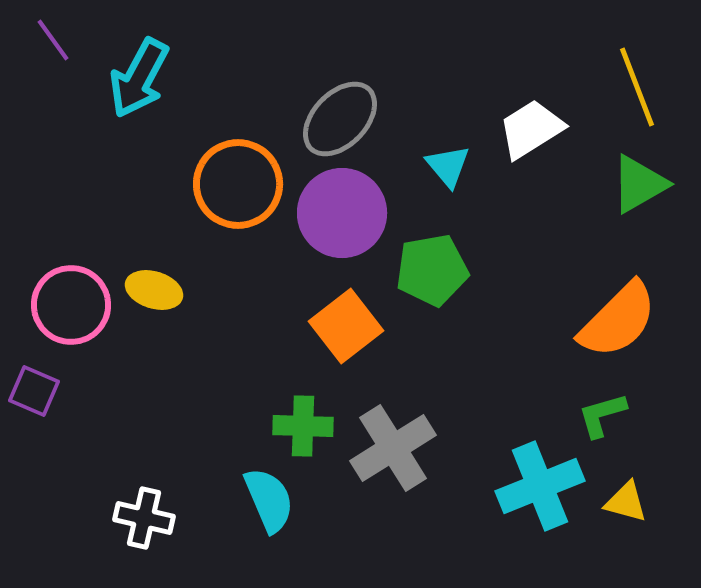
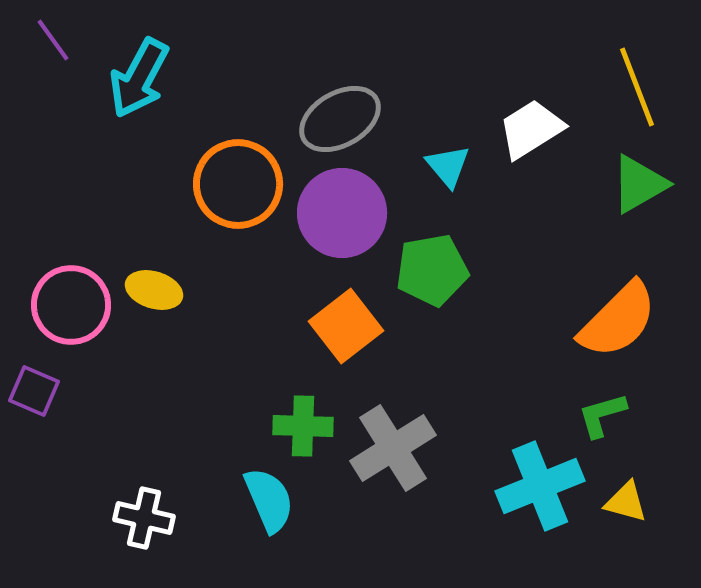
gray ellipse: rotated 16 degrees clockwise
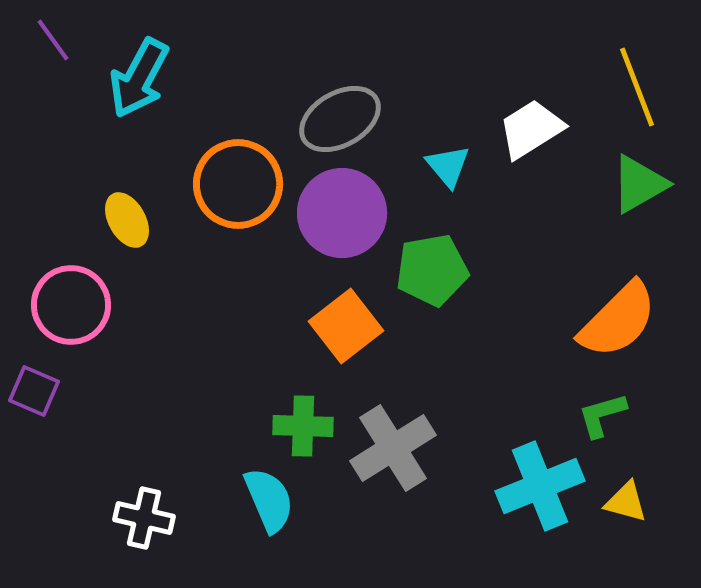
yellow ellipse: moved 27 px left, 70 px up; rotated 44 degrees clockwise
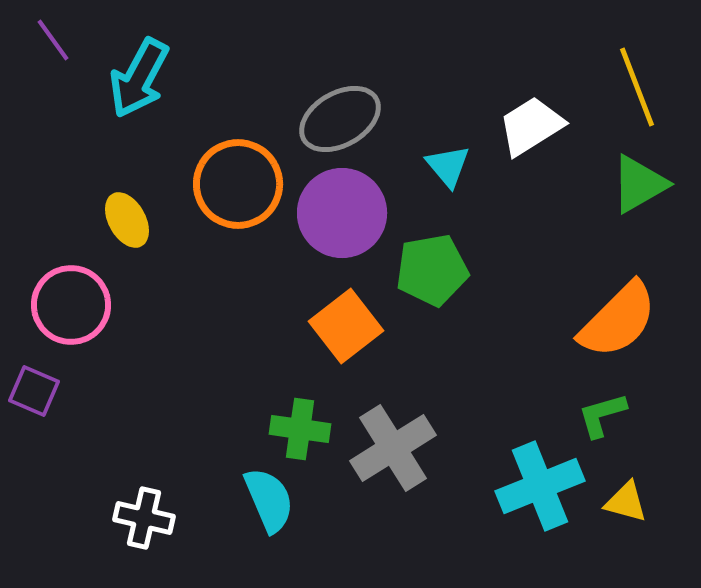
white trapezoid: moved 3 px up
green cross: moved 3 px left, 3 px down; rotated 6 degrees clockwise
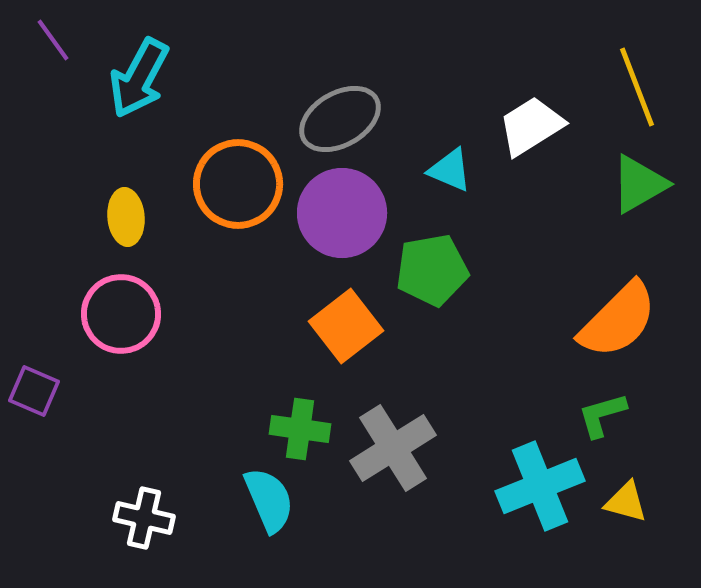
cyan triangle: moved 2 px right, 4 px down; rotated 27 degrees counterclockwise
yellow ellipse: moved 1 px left, 3 px up; rotated 24 degrees clockwise
pink circle: moved 50 px right, 9 px down
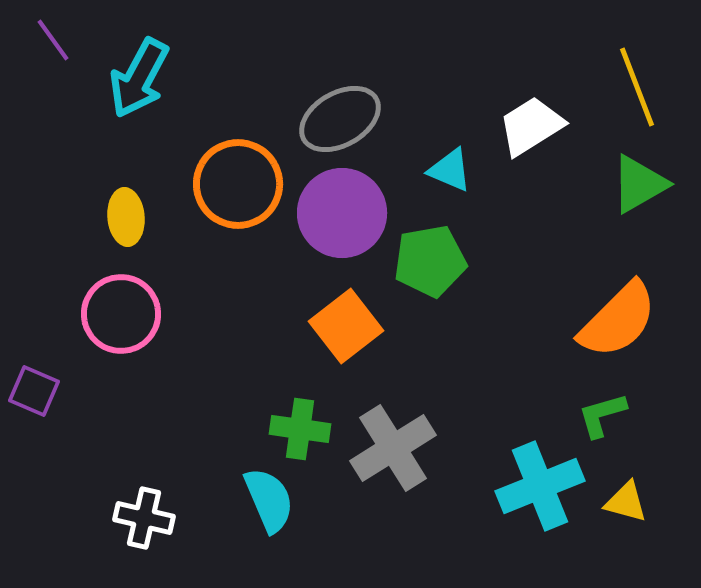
green pentagon: moved 2 px left, 9 px up
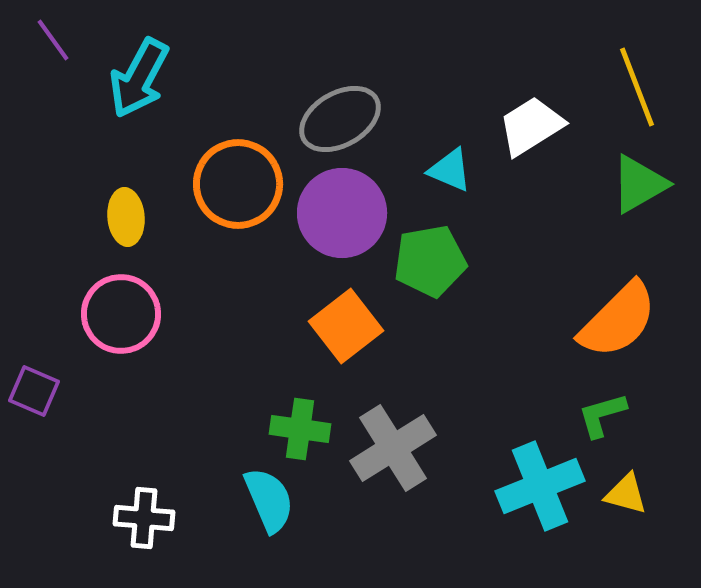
yellow triangle: moved 8 px up
white cross: rotated 8 degrees counterclockwise
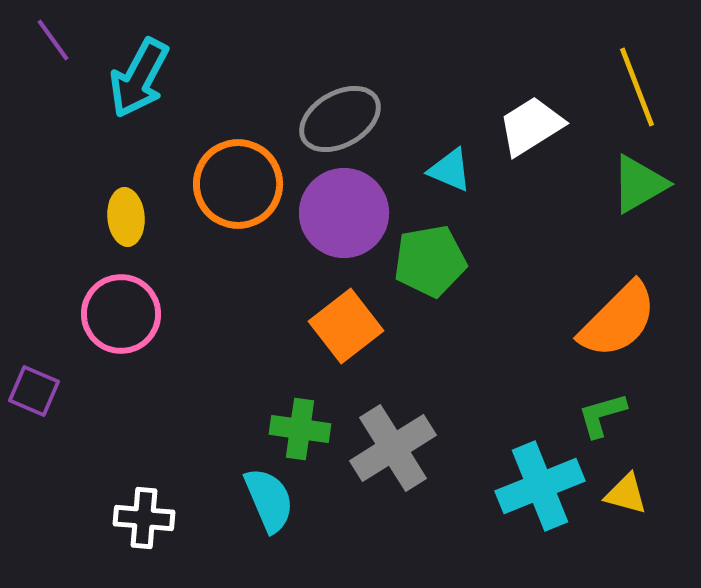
purple circle: moved 2 px right
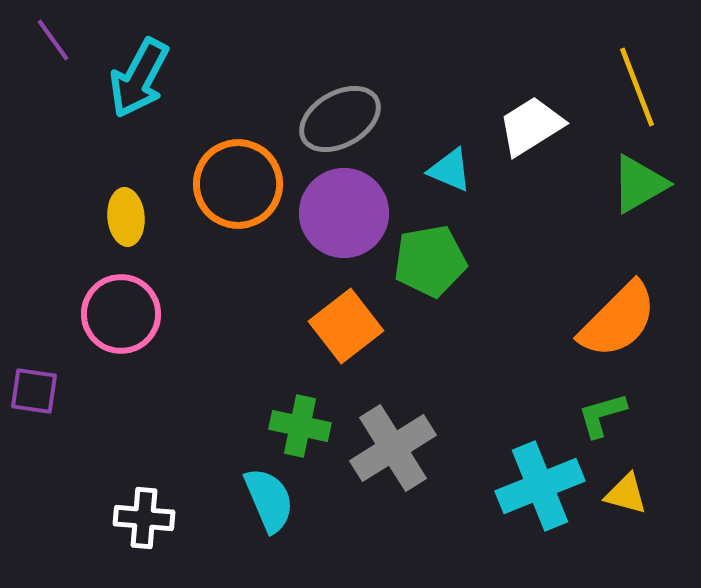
purple square: rotated 15 degrees counterclockwise
green cross: moved 3 px up; rotated 4 degrees clockwise
